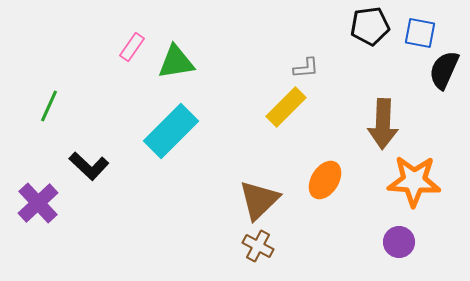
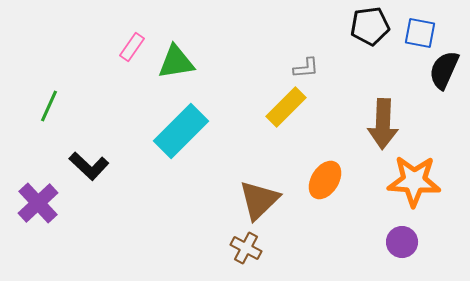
cyan rectangle: moved 10 px right
purple circle: moved 3 px right
brown cross: moved 12 px left, 2 px down
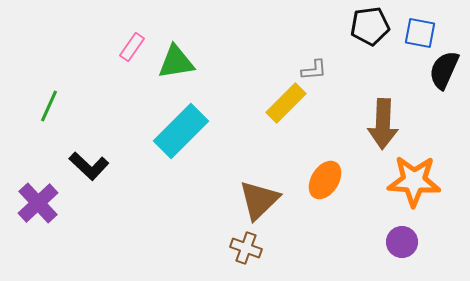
gray L-shape: moved 8 px right, 2 px down
yellow rectangle: moved 4 px up
brown cross: rotated 8 degrees counterclockwise
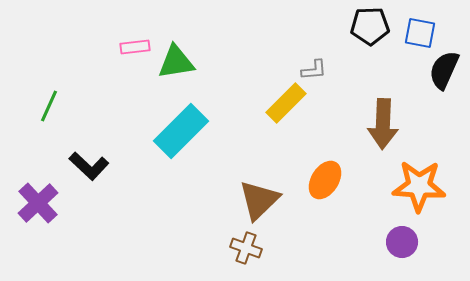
black pentagon: rotated 6 degrees clockwise
pink rectangle: moved 3 px right; rotated 48 degrees clockwise
orange star: moved 5 px right, 5 px down
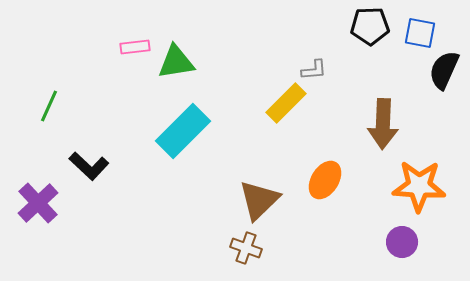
cyan rectangle: moved 2 px right
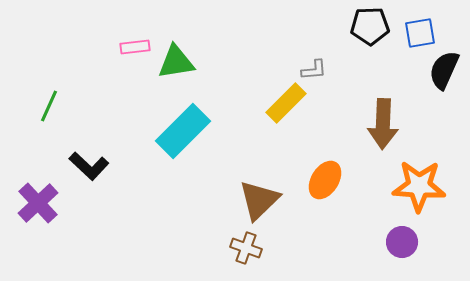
blue square: rotated 20 degrees counterclockwise
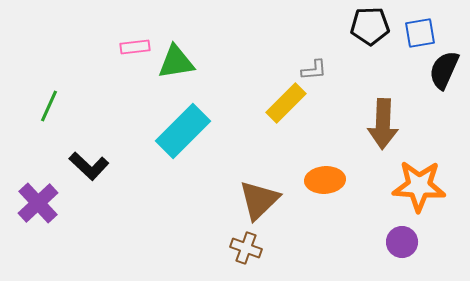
orange ellipse: rotated 54 degrees clockwise
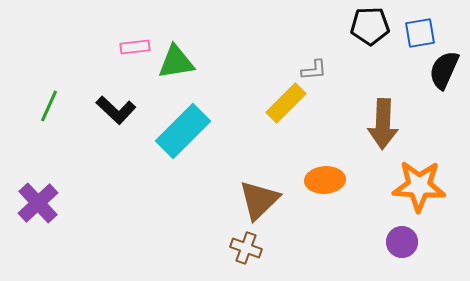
black L-shape: moved 27 px right, 56 px up
